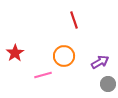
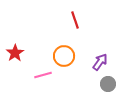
red line: moved 1 px right
purple arrow: rotated 24 degrees counterclockwise
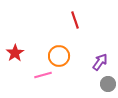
orange circle: moved 5 px left
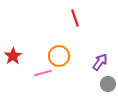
red line: moved 2 px up
red star: moved 2 px left, 3 px down
pink line: moved 2 px up
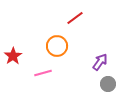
red line: rotated 72 degrees clockwise
orange circle: moved 2 px left, 10 px up
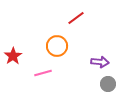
red line: moved 1 px right
purple arrow: rotated 60 degrees clockwise
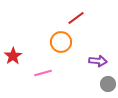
orange circle: moved 4 px right, 4 px up
purple arrow: moved 2 px left, 1 px up
